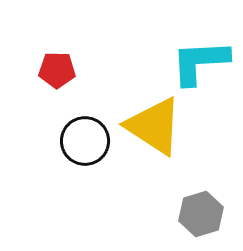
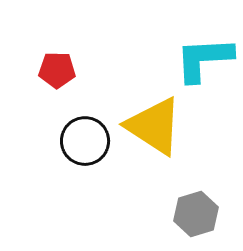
cyan L-shape: moved 4 px right, 3 px up
gray hexagon: moved 5 px left
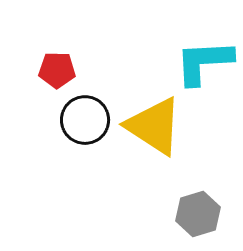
cyan L-shape: moved 3 px down
black circle: moved 21 px up
gray hexagon: moved 2 px right
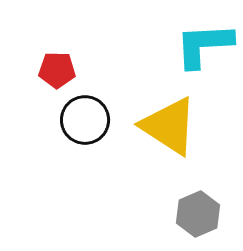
cyan L-shape: moved 17 px up
yellow triangle: moved 15 px right
gray hexagon: rotated 6 degrees counterclockwise
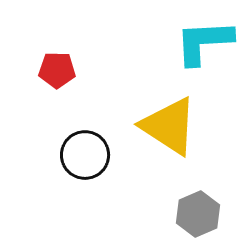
cyan L-shape: moved 3 px up
black circle: moved 35 px down
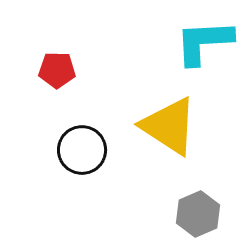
black circle: moved 3 px left, 5 px up
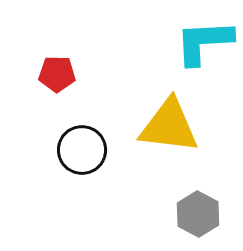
red pentagon: moved 4 px down
yellow triangle: rotated 26 degrees counterclockwise
gray hexagon: rotated 9 degrees counterclockwise
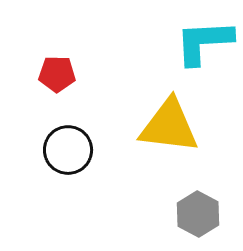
black circle: moved 14 px left
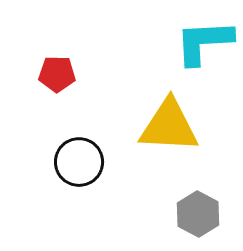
yellow triangle: rotated 4 degrees counterclockwise
black circle: moved 11 px right, 12 px down
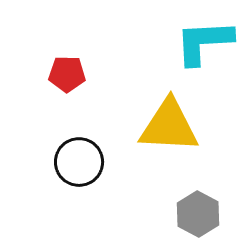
red pentagon: moved 10 px right
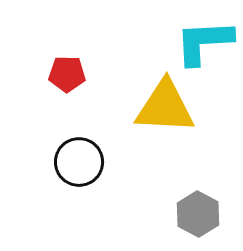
yellow triangle: moved 4 px left, 19 px up
